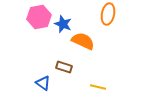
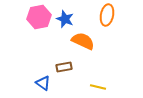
orange ellipse: moved 1 px left, 1 px down
blue star: moved 2 px right, 5 px up
brown rectangle: rotated 28 degrees counterclockwise
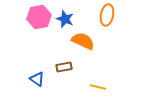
blue triangle: moved 6 px left, 4 px up
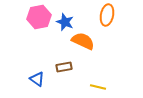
blue star: moved 3 px down
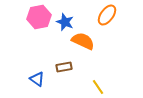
orange ellipse: rotated 25 degrees clockwise
yellow line: rotated 42 degrees clockwise
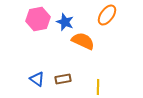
pink hexagon: moved 1 px left, 2 px down
brown rectangle: moved 1 px left, 12 px down
yellow line: rotated 35 degrees clockwise
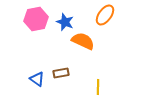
orange ellipse: moved 2 px left
pink hexagon: moved 2 px left
brown rectangle: moved 2 px left, 6 px up
